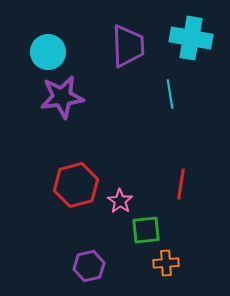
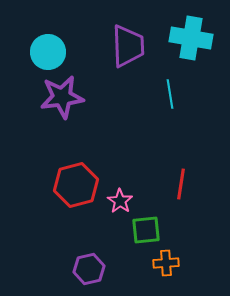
purple hexagon: moved 3 px down
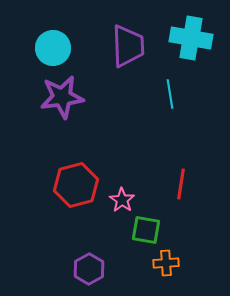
cyan circle: moved 5 px right, 4 px up
pink star: moved 2 px right, 1 px up
green square: rotated 16 degrees clockwise
purple hexagon: rotated 16 degrees counterclockwise
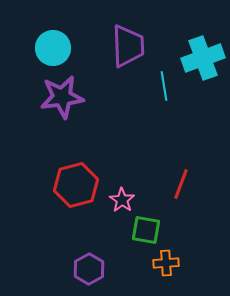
cyan cross: moved 12 px right, 20 px down; rotated 30 degrees counterclockwise
cyan line: moved 6 px left, 8 px up
red line: rotated 12 degrees clockwise
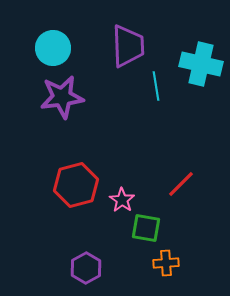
cyan cross: moved 2 px left, 6 px down; rotated 33 degrees clockwise
cyan line: moved 8 px left
red line: rotated 24 degrees clockwise
green square: moved 2 px up
purple hexagon: moved 3 px left, 1 px up
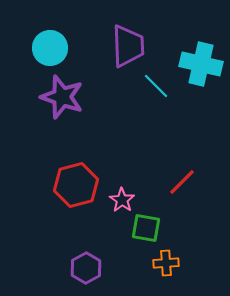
cyan circle: moved 3 px left
cyan line: rotated 36 degrees counterclockwise
purple star: rotated 27 degrees clockwise
red line: moved 1 px right, 2 px up
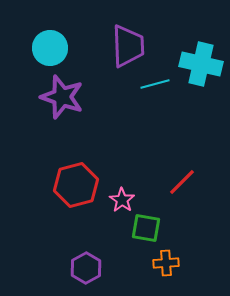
cyan line: moved 1 px left, 2 px up; rotated 60 degrees counterclockwise
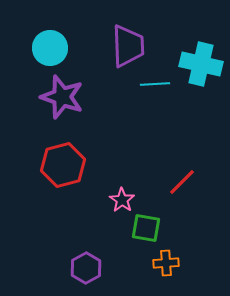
cyan line: rotated 12 degrees clockwise
red hexagon: moved 13 px left, 20 px up
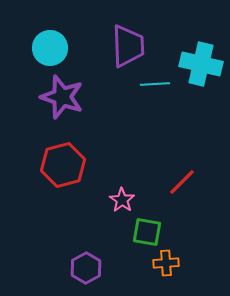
green square: moved 1 px right, 4 px down
